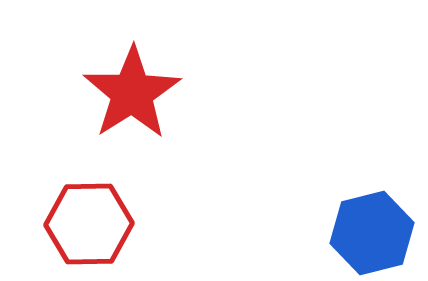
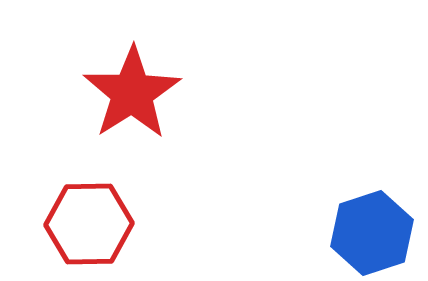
blue hexagon: rotated 4 degrees counterclockwise
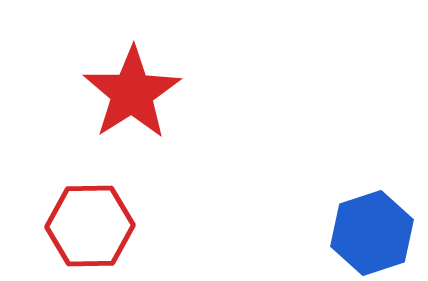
red hexagon: moved 1 px right, 2 px down
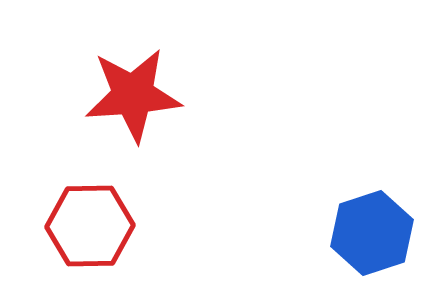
red star: moved 1 px right, 2 px down; rotated 28 degrees clockwise
